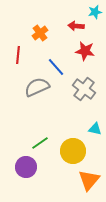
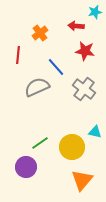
cyan triangle: moved 3 px down
yellow circle: moved 1 px left, 4 px up
orange triangle: moved 7 px left
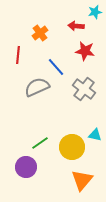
cyan triangle: moved 3 px down
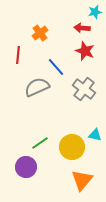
red arrow: moved 6 px right, 2 px down
red star: rotated 12 degrees clockwise
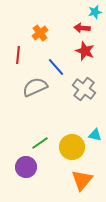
gray semicircle: moved 2 px left
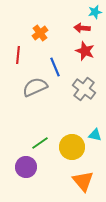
blue line: moved 1 px left; rotated 18 degrees clockwise
orange triangle: moved 1 px right, 1 px down; rotated 20 degrees counterclockwise
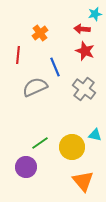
cyan star: moved 2 px down
red arrow: moved 1 px down
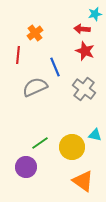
orange cross: moved 5 px left
orange triangle: rotated 15 degrees counterclockwise
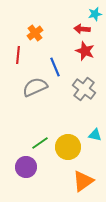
yellow circle: moved 4 px left
orange triangle: rotated 50 degrees clockwise
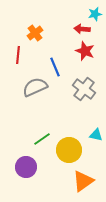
cyan triangle: moved 1 px right
green line: moved 2 px right, 4 px up
yellow circle: moved 1 px right, 3 px down
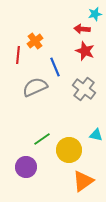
orange cross: moved 8 px down
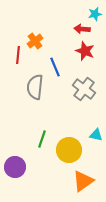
gray semicircle: rotated 60 degrees counterclockwise
green line: rotated 36 degrees counterclockwise
purple circle: moved 11 px left
